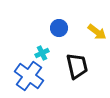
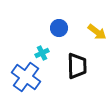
black trapezoid: rotated 12 degrees clockwise
blue cross: moved 3 px left, 1 px down
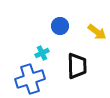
blue circle: moved 1 px right, 2 px up
blue cross: moved 4 px right, 2 px down; rotated 36 degrees clockwise
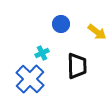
blue circle: moved 1 px right, 2 px up
blue cross: rotated 28 degrees counterclockwise
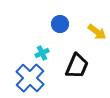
blue circle: moved 1 px left
black trapezoid: rotated 24 degrees clockwise
blue cross: moved 1 px up
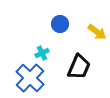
black trapezoid: moved 2 px right, 1 px down
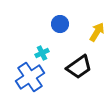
yellow arrow: rotated 96 degrees counterclockwise
black trapezoid: rotated 32 degrees clockwise
blue cross: moved 1 px up; rotated 12 degrees clockwise
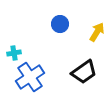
cyan cross: moved 28 px left; rotated 16 degrees clockwise
black trapezoid: moved 5 px right, 5 px down
